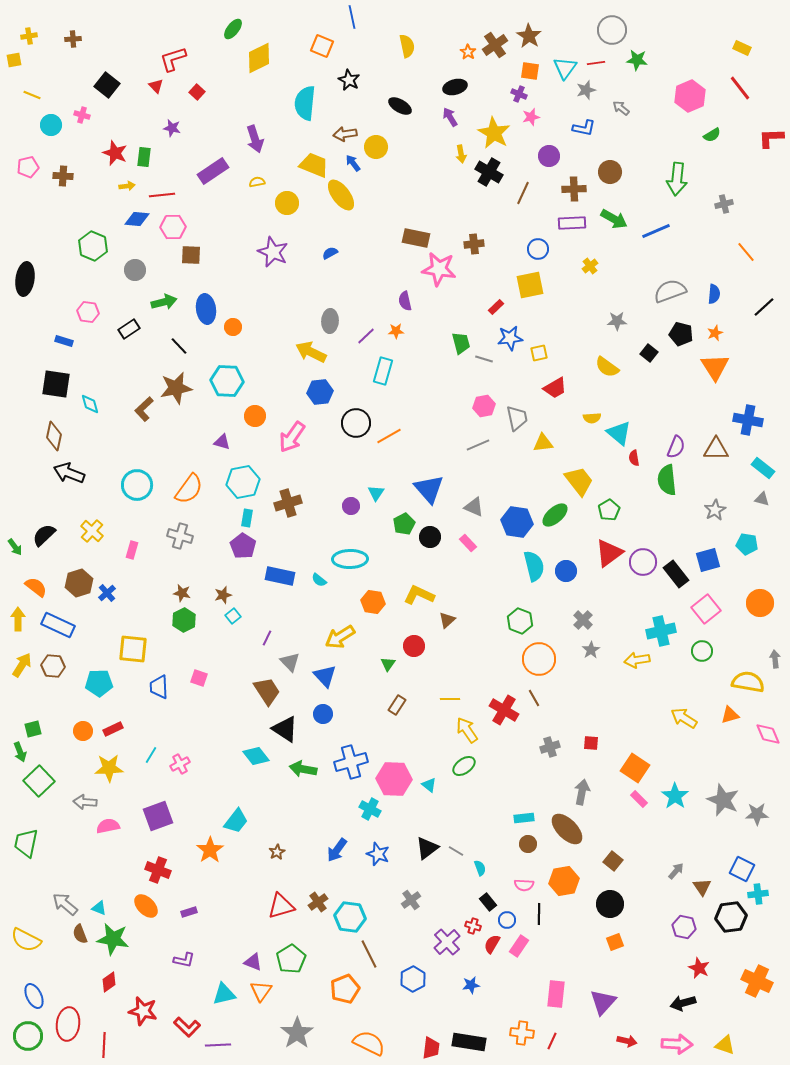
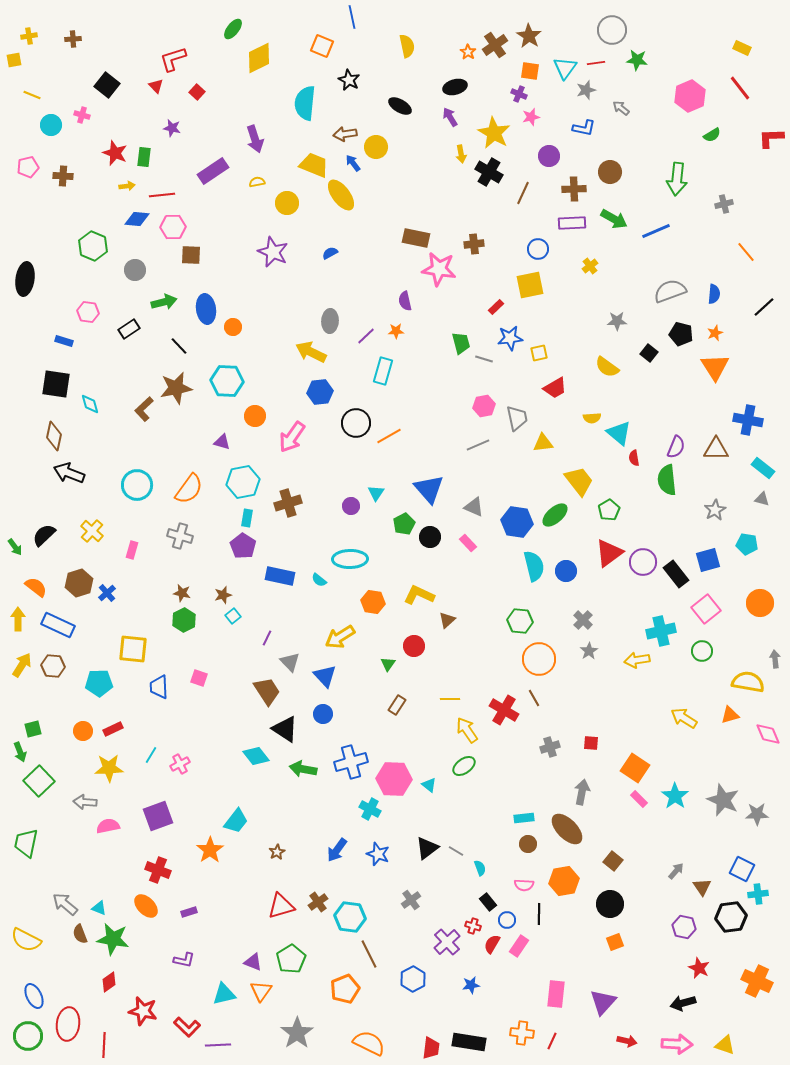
green hexagon at (520, 621): rotated 15 degrees counterclockwise
gray star at (591, 650): moved 2 px left, 1 px down
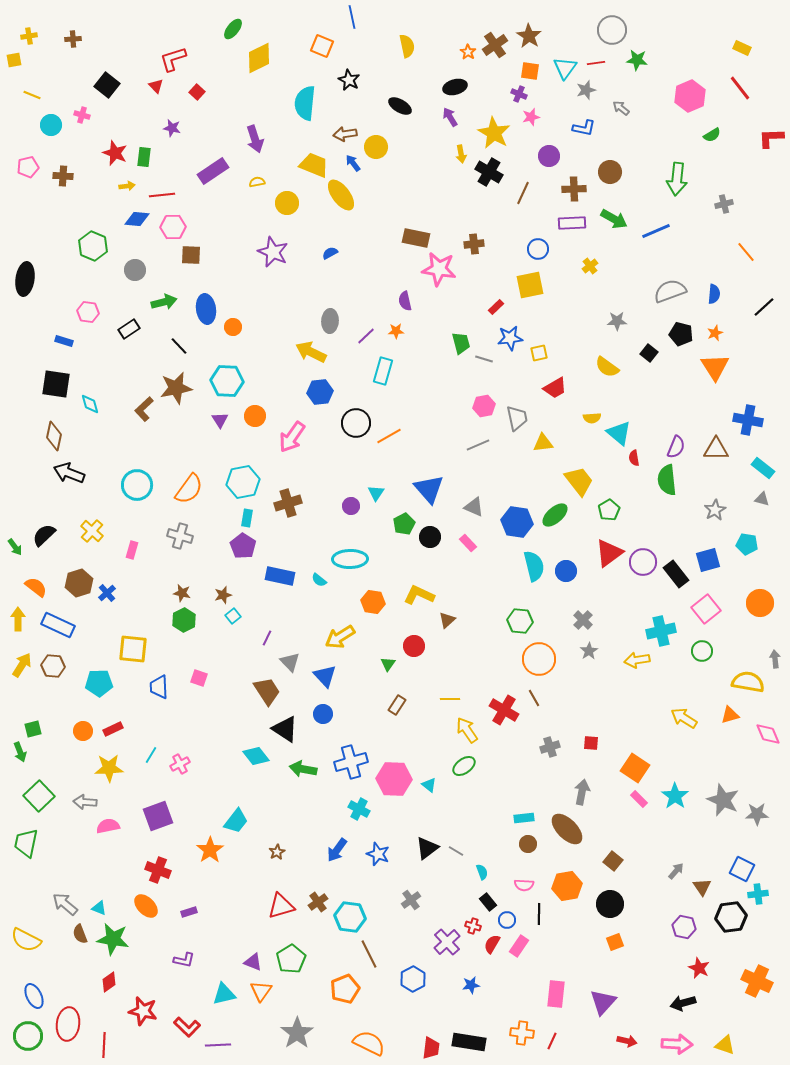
purple triangle at (222, 442): moved 2 px left, 22 px up; rotated 42 degrees clockwise
green square at (39, 781): moved 15 px down
cyan cross at (370, 809): moved 11 px left
cyan semicircle at (480, 868): moved 2 px right, 4 px down
orange hexagon at (564, 881): moved 3 px right, 5 px down
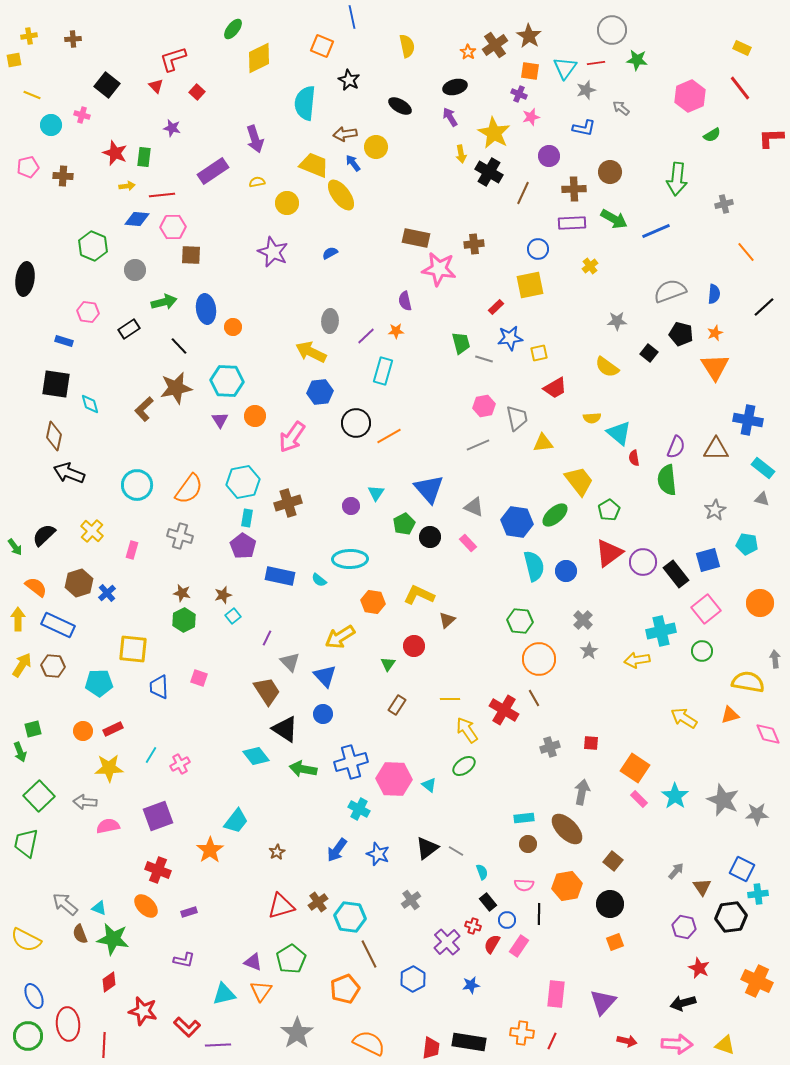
red ellipse at (68, 1024): rotated 12 degrees counterclockwise
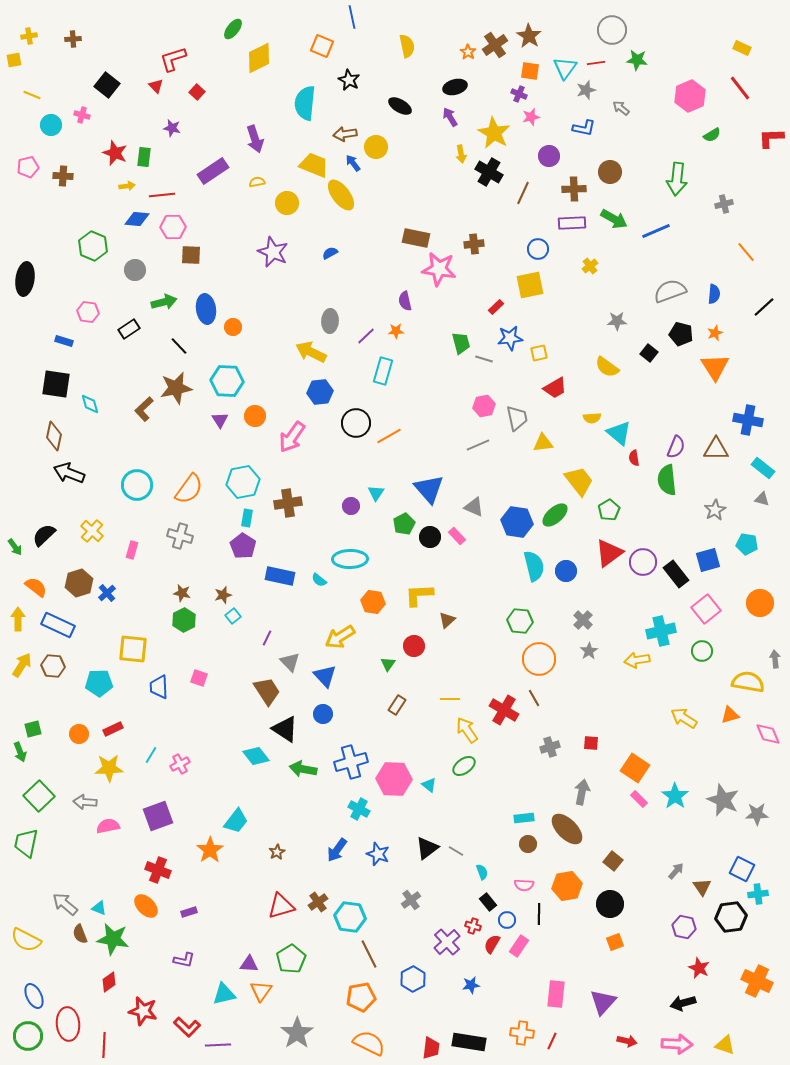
brown cross at (288, 503): rotated 8 degrees clockwise
pink rectangle at (468, 543): moved 11 px left, 7 px up
yellow L-shape at (419, 595): rotated 28 degrees counterclockwise
orange circle at (83, 731): moved 4 px left, 3 px down
purple triangle at (253, 962): moved 4 px left, 2 px down; rotated 18 degrees counterclockwise
orange pentagon at (345, 989): moved 16 px right, 8 px down; rotated 12 degrees clockwise
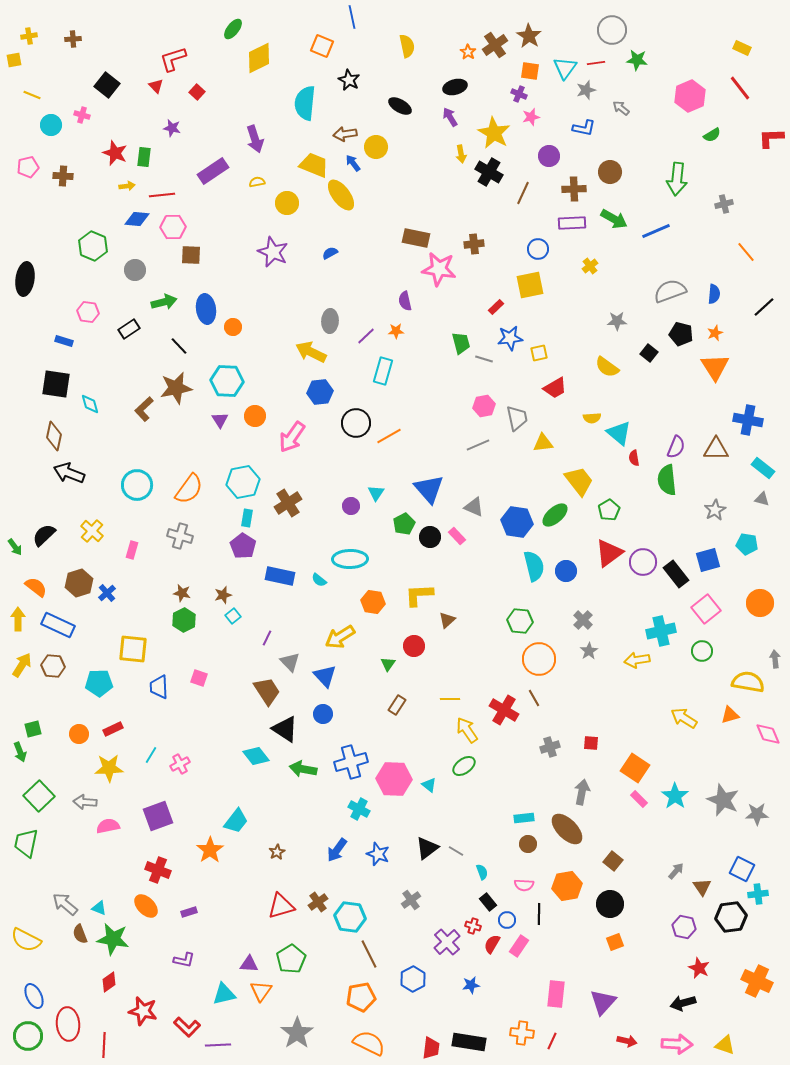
brown cross at (288, 503): rotated 24 degrees counterclockwise
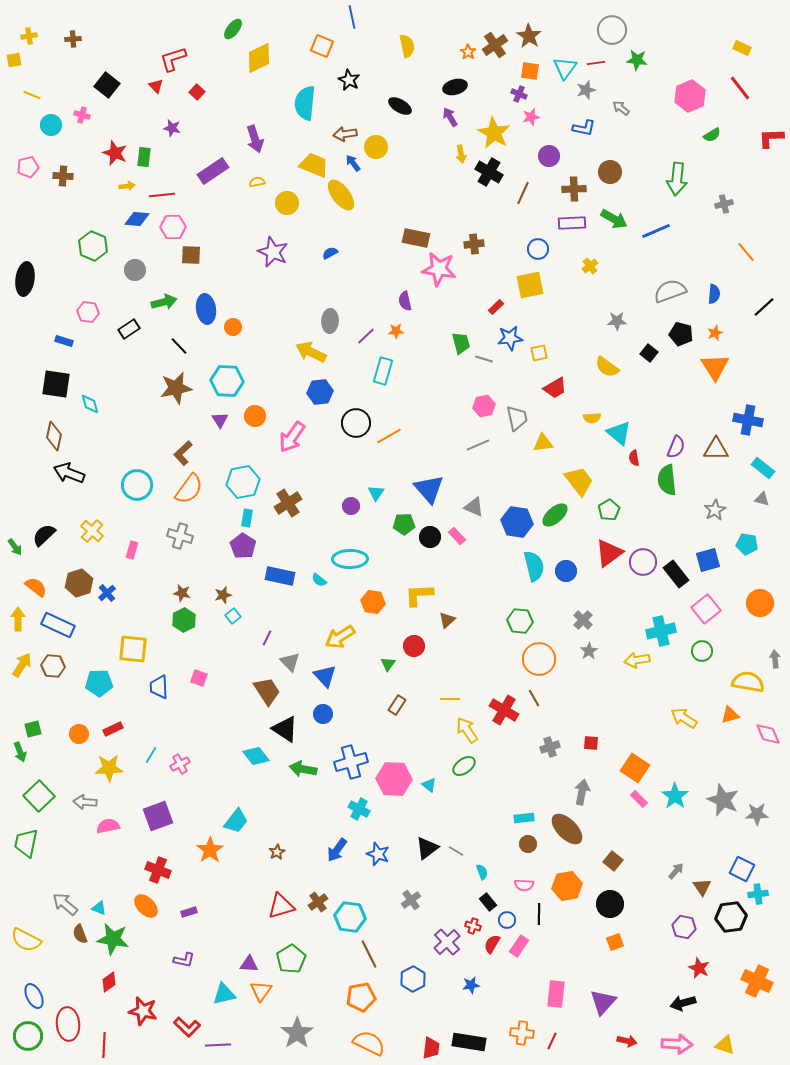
brown L-shape at (144, 409): moved 39 px right, 44 px down
green pentagon at (404, 524): rotated 25 degrees clockwise
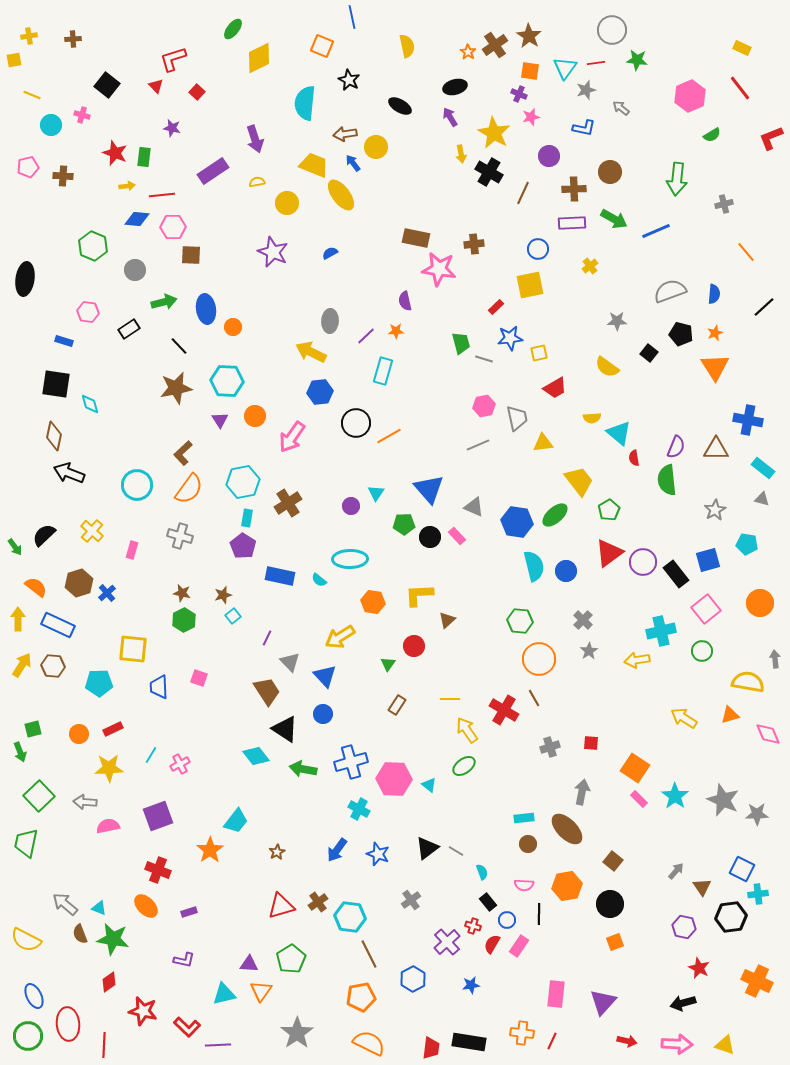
red L-shape at (771, 138): rotated 20 degrees counterclockwise
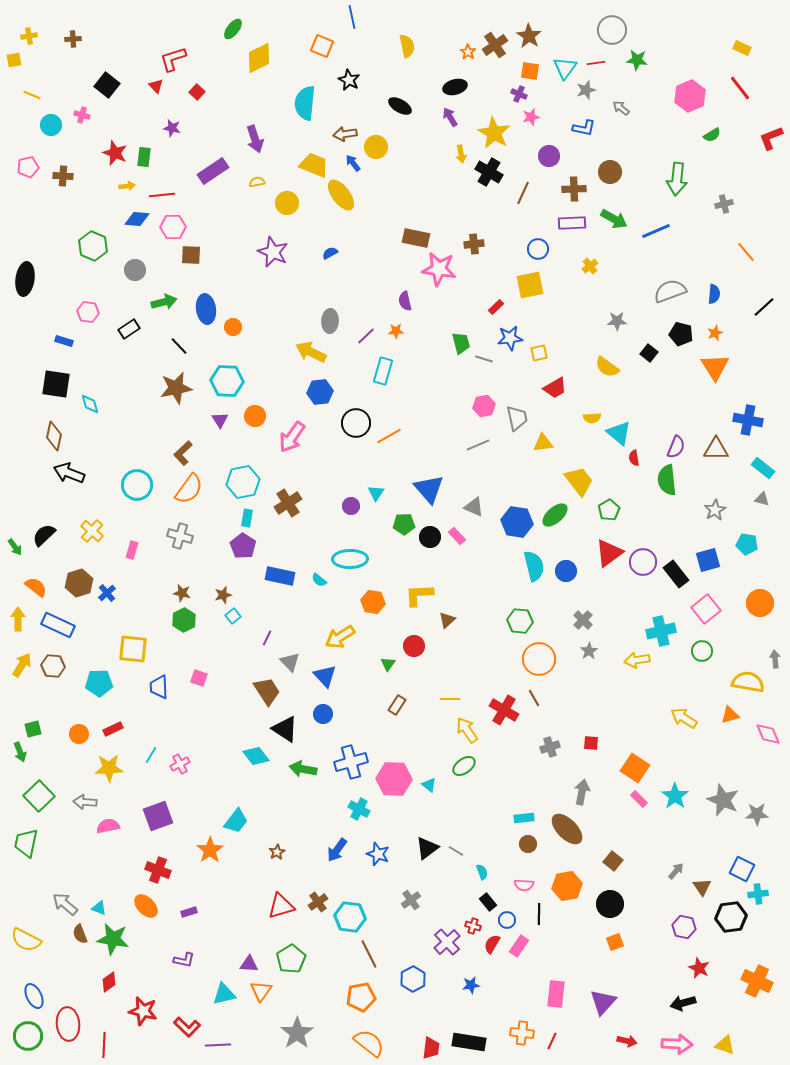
orange semicircle at (369, 1043): rotated 12 degrees clockwise
